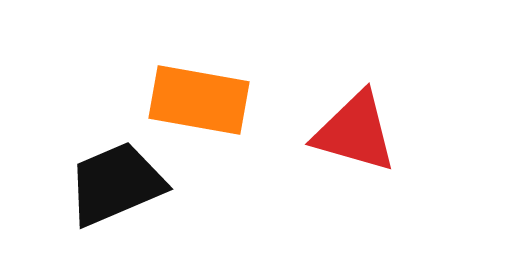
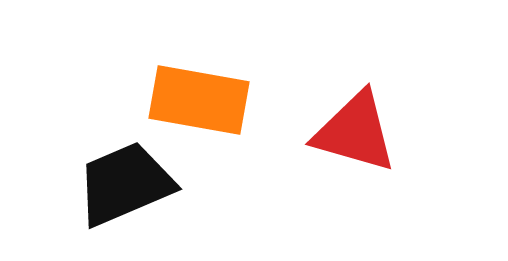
black trapezoid: moved 9 px right
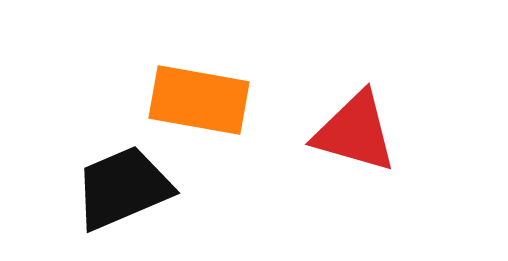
black trapezoid: moved 2 px left, 4 px down
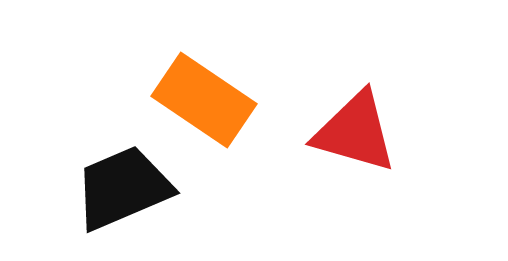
orange rectangle: moved 5 px right; rotated 24 degrees clockwise
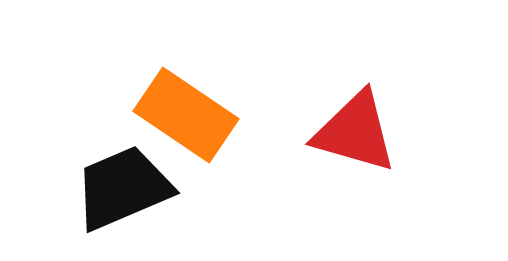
orange rectangle: moved 18 px left, 15 px down
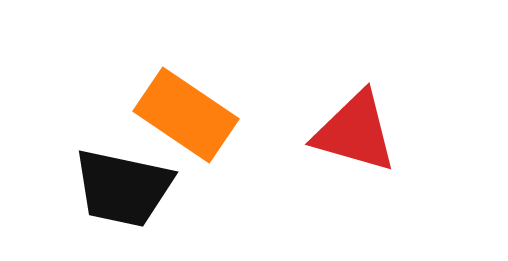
black trapezoid: rotated 145 degrees counterclockwise
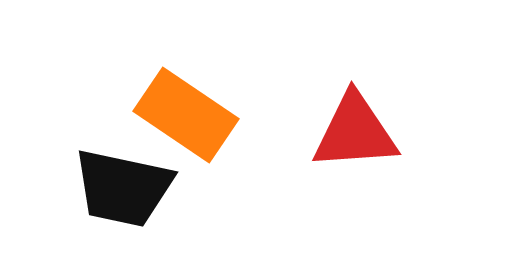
red triangle: rotated 20 degrees counterclockwise
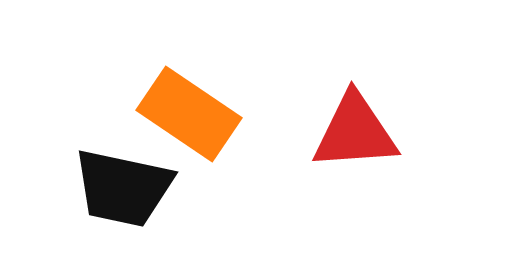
orange rectangle: moved 3 px right, 1 px up
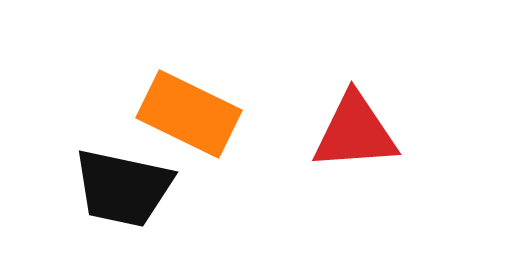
orange rectangle: rotated 8 degrees counterclockwise
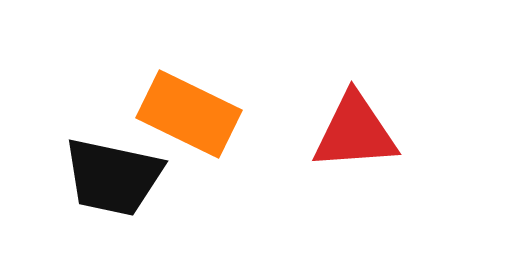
black trapezoid: moved 10 px left, 11 px up
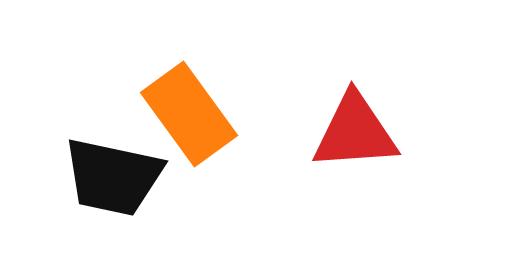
orange rectangle: rotated 28 degrees clockwise
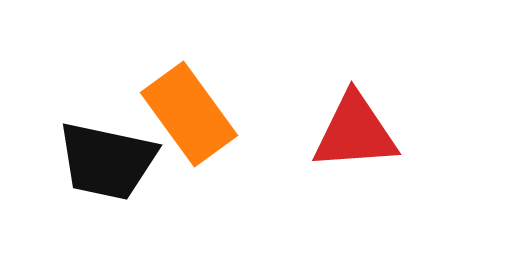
black trapezoid: moved 6 px left, 16 px up
